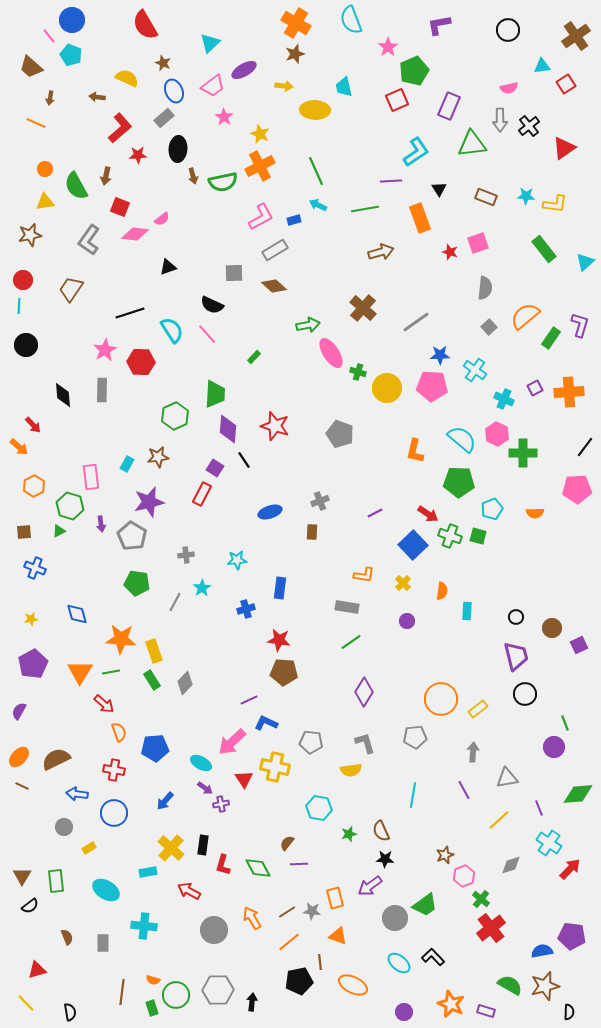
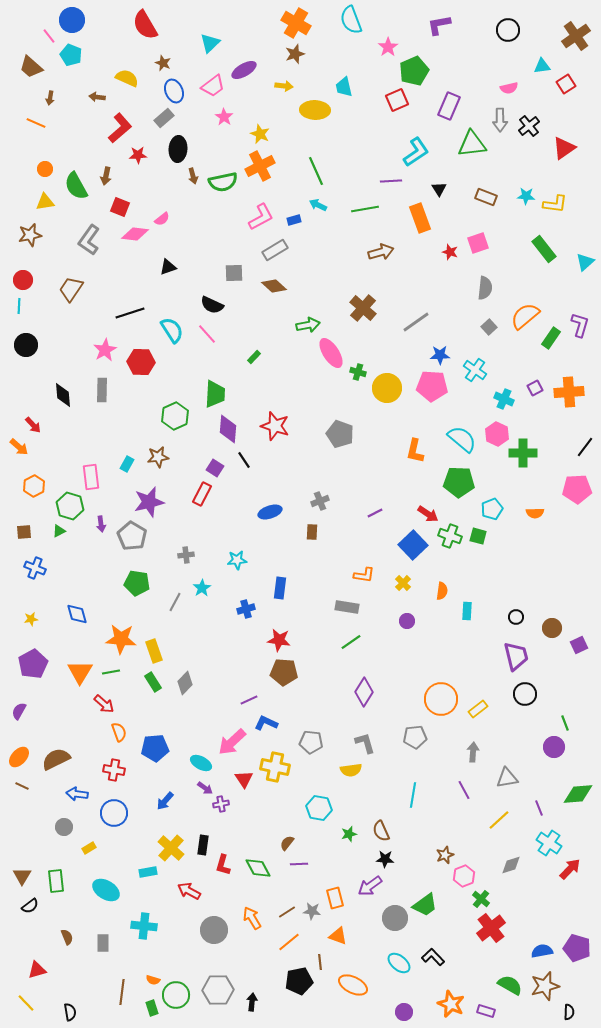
green rectangle at (152, 680): moved 1 px right, 2 px down
purple pentagon at (572, 936): moved 5 px right, 12 px down; rotated 8 degrees clockwise
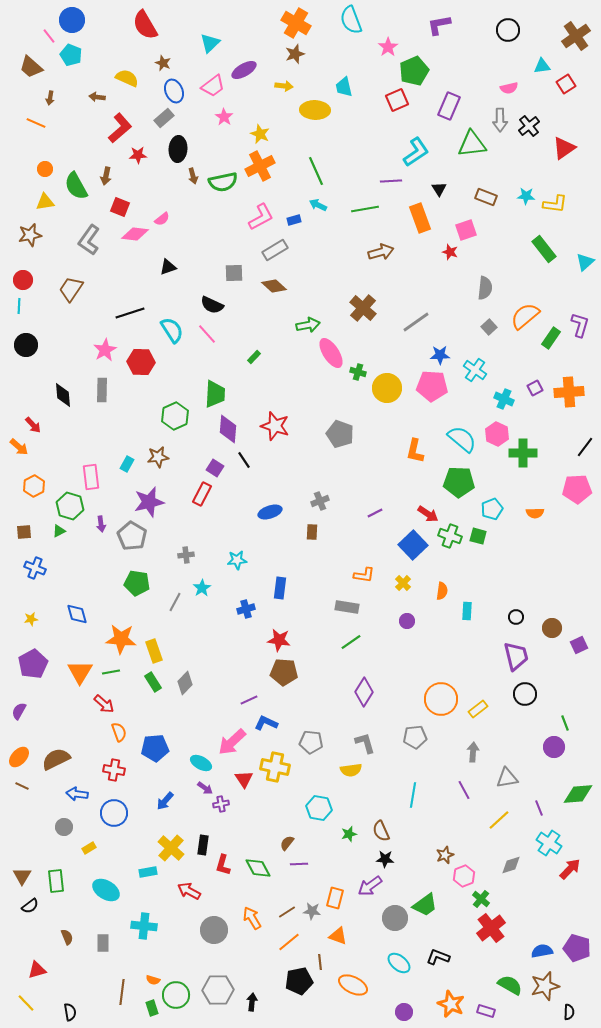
pink square at (478, 243): moved 12 px left, 13 px up
orange rectangle at (335, 898): rotated 30 degrees clockwise
black L-shape at (433, 957): moved 5 px right; rotated 25 degrees counterclockwise
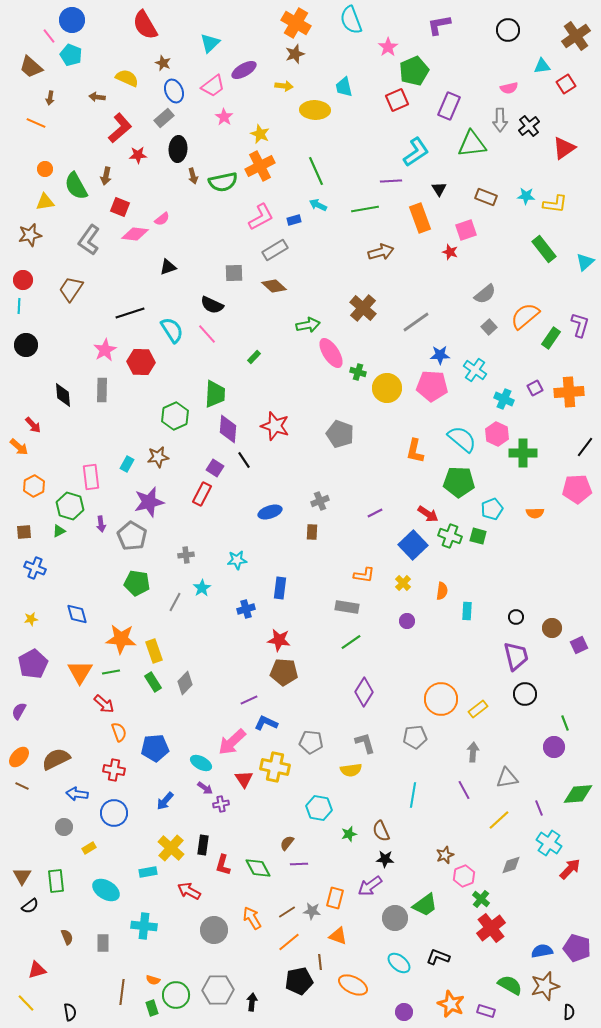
gray semicircle at (485, 288): moved 6 px down; rotated 45 degrees clockwise
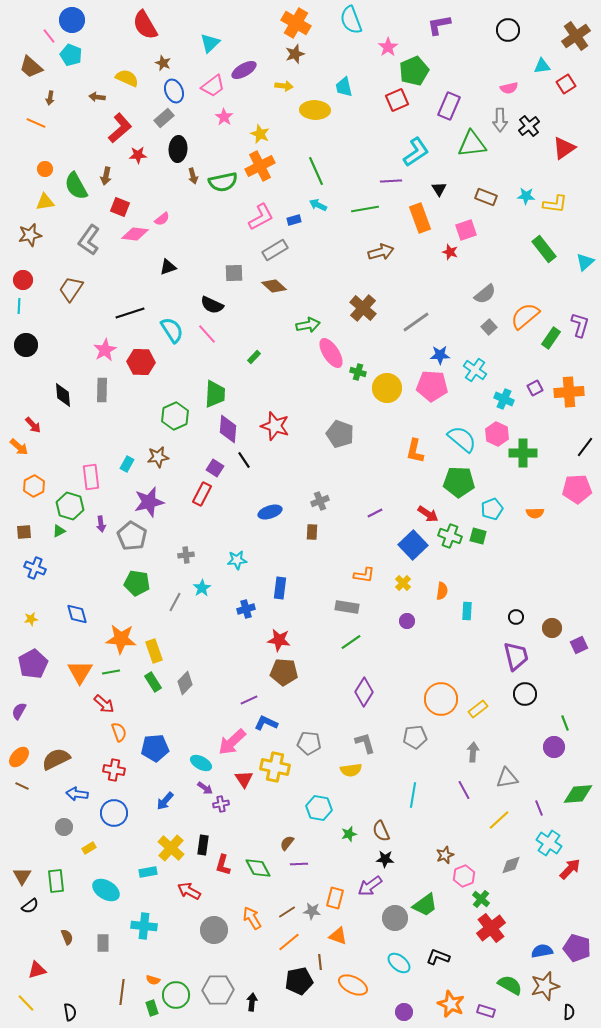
gray pentagon at (311, 742): moved 2 px left, 1 px down
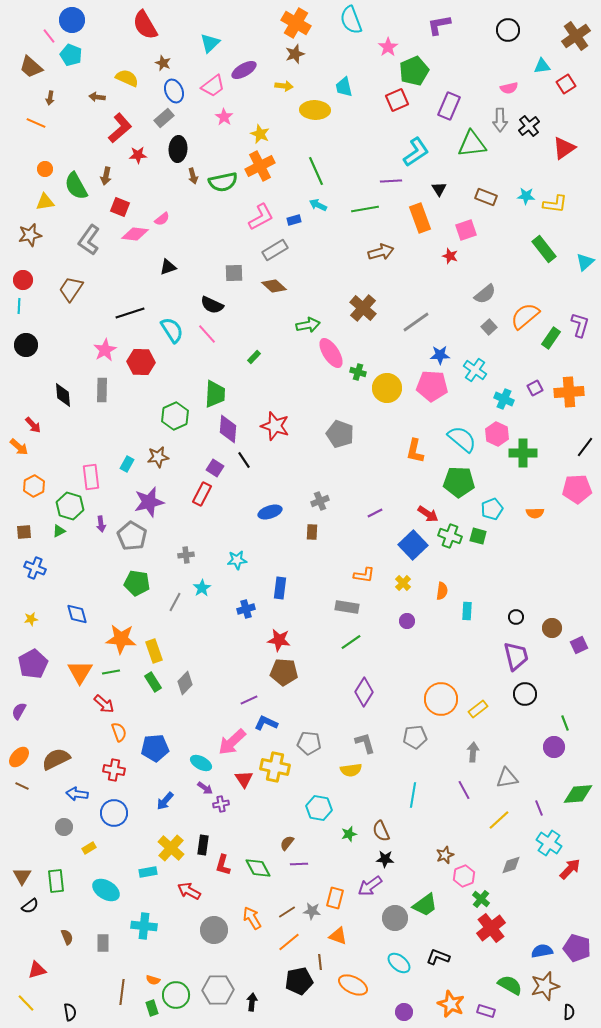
red star at (450, 252): moved 4 px down
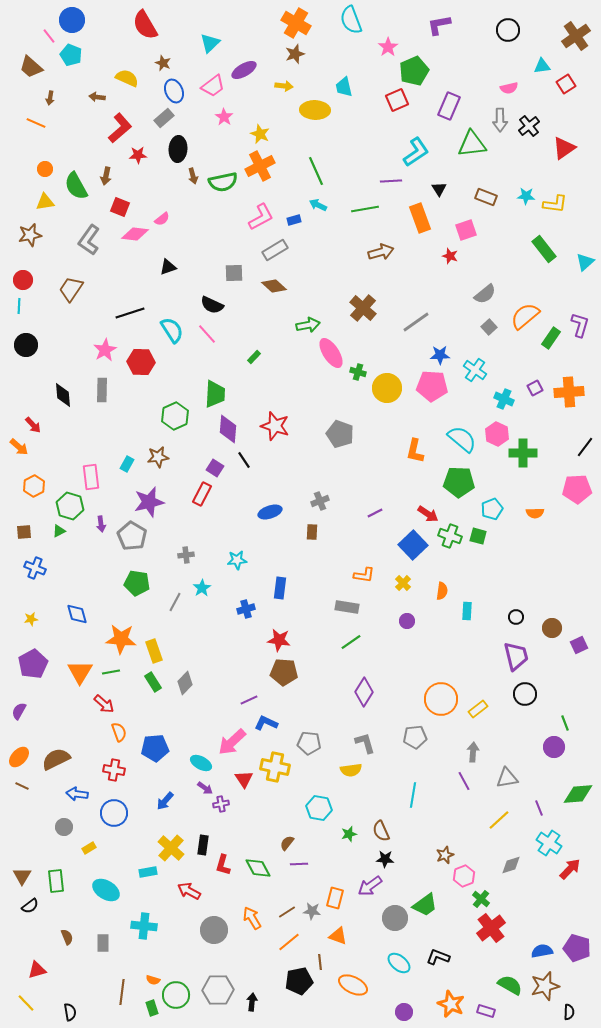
purple line at (464, 790): moved 9 px up
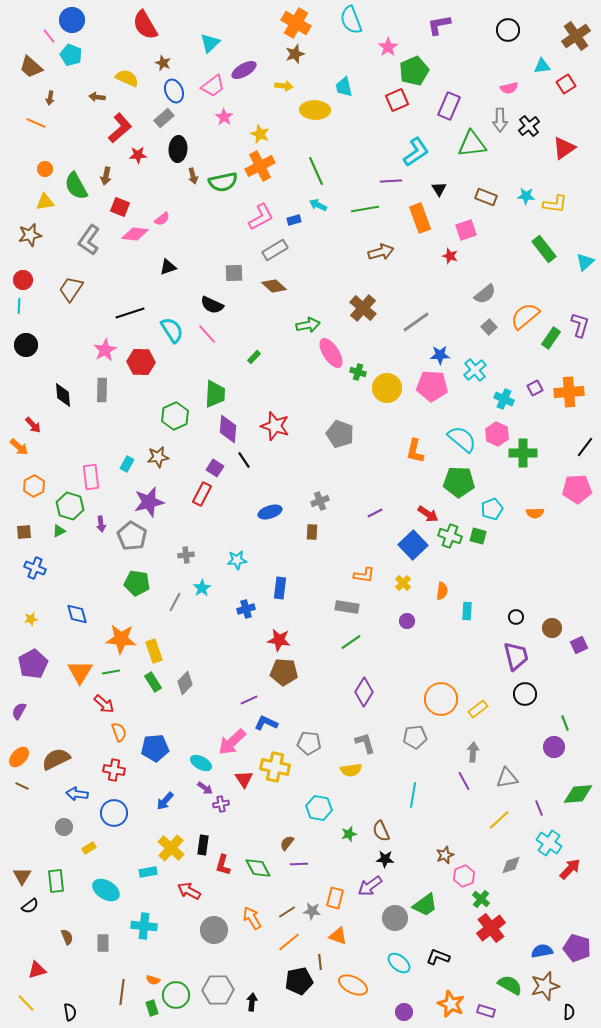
cyan cross at (475, 370): rotated 15 degrees clockwise
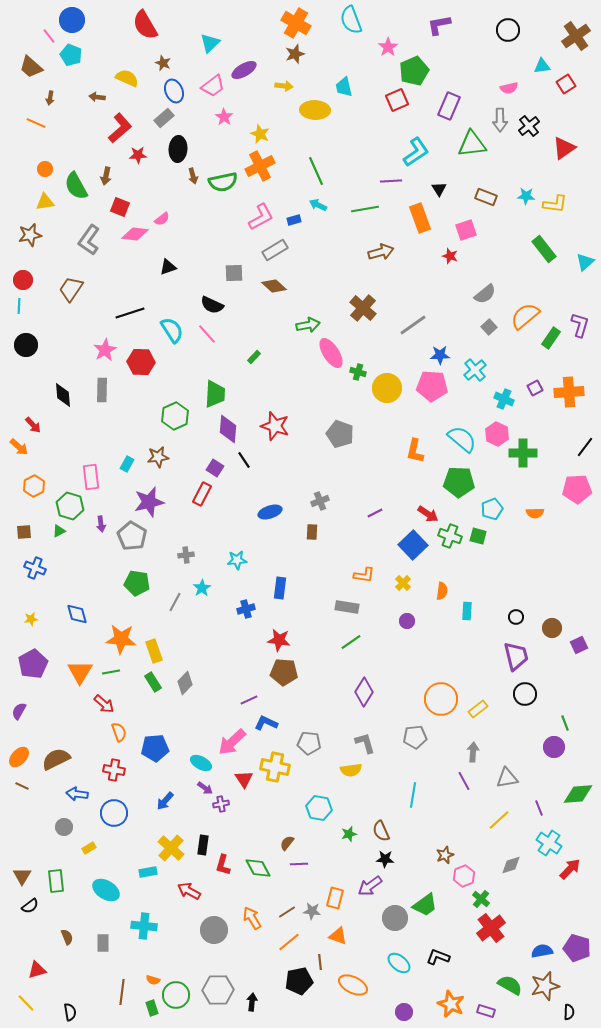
gray line at (416, 322): moved 3 px left, 3 px down
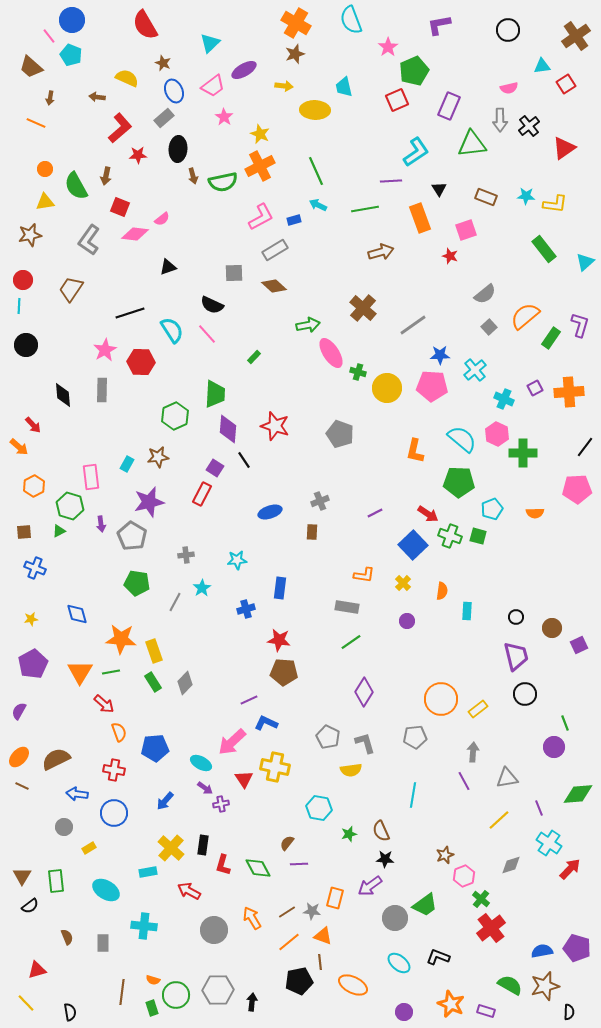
gray pentagon at (309, 743): moved 19 px right, 6 px up; rotated 20 degrees clockwise
orange triangle at (338, 936): moved 15 px left
